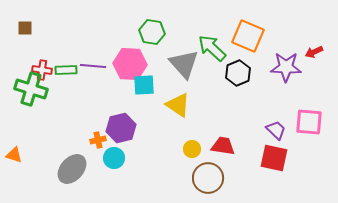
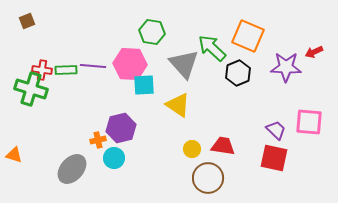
brown square: moved 2 px right, 7 px up; rotated 21 degrees counterclockwise
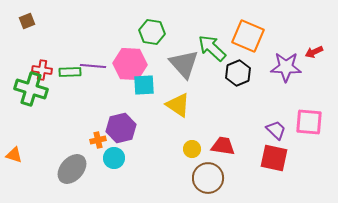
green rectangle: moved 4 px right, 2 px down
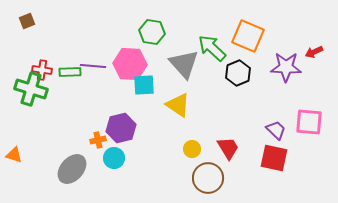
red trapezoid: moved 5 px right, 2 px down; rotated 50 degrees clockwise
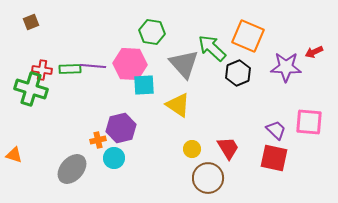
brown square: moved 4 px right, 1 px down
green rectangle: moved 3 px up
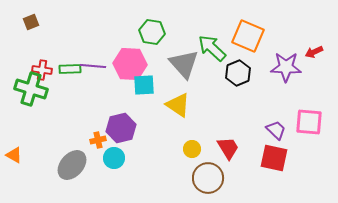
orange triangle: rotated 12 degrees clockwise
gray ellipse: moved 4 px up
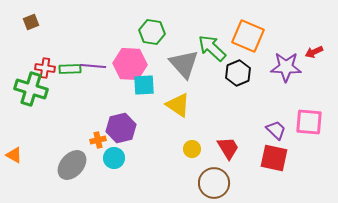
red cross: moved 3 px right, 2 px up
brown circle: moved 6 px right, 5 px down
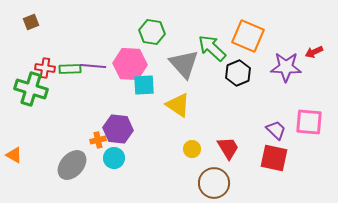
purple hexagon: moved 3 px left, 1 px down; rotated 20 degrees clockwise
